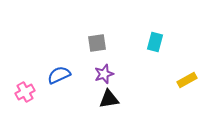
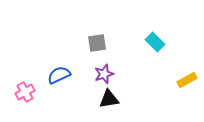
cyan rectangle: rotated 60 degrees counterclockwise
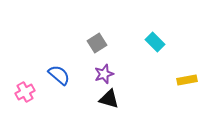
gray square: rotated 24 degrees counterclockwise
blue semicircle: rotated 65 degrees clockwise
yellow rectangle: rotated 18 degrees clockwise
black triangle: rotated 25 degrees clockwise
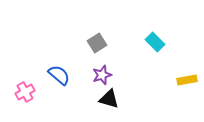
purple star: moved 2 px left, 1 px down
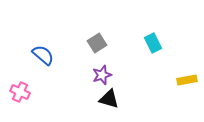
cyan rectangle: moved 2 px left, 1 px down; rotated 18 degrees clockwise
blue semicircle: moved 16 px left, 20 px up
pink cross: moved 5 px left; rotated 36 degrees counterclockwise
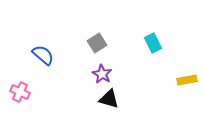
purple star: moved 1 px up; rotated 24 degrees counterclockwise
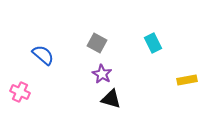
gray square: rotated 30 degrees counterclockwise
black triangle: moved 2 px right
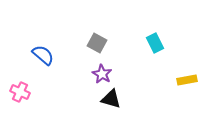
cyan rectangle: moved 2 px right
